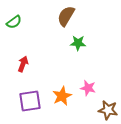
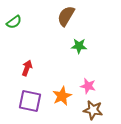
green star: moved 1 px right, 3 px down
red arrow: moved 4 px right, 4 px down
pink star: moved 2 px up
purple square: rotated 20 degrees clockwise
brown star: moved 15 px left
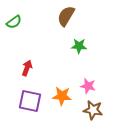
orange star: rotated 30 degrees clockwise
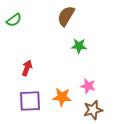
green semicircle: moved 2 px up
orange star: moved 1 px down
purple square: rotated 15 degrees counterclockwise
brown star: rotated 24 degrees counterclockwise
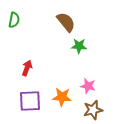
brown semicircle: moved 6 px down; rotated 110 degrees clockwise
green semicircle: rotated 42 degrees counterclockwise
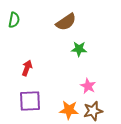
brown semicircle: rotated 95 degrees clockwise
green star: moved 3 px down
pink star: rotated 14 degrees clockwise
orange star: moved 7 px right, 13 px down
brown star: moved 1 px down
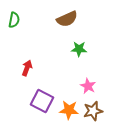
brown semicircle: moved 1 px right, 3 px up; rotated 10 degrees clockwise
purple square: moved 12 px right; rotated 30 degrees clockwise
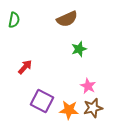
green star: rotated 21 degrees counterclockwise
red arrow: moved 2 px left, 1 px up; rotated 21 degrees clockwise
brown star: moved 3 px up
